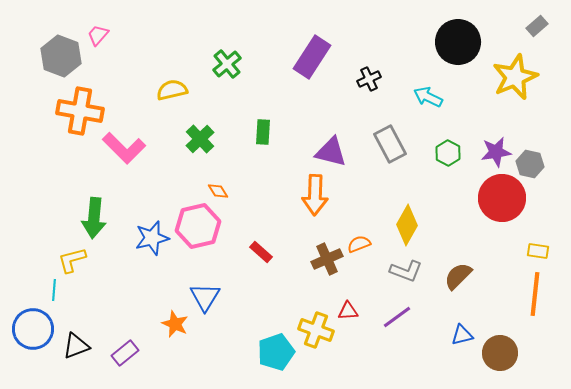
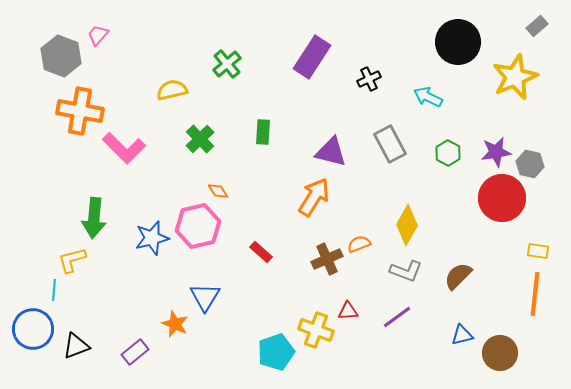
orange arrow at (315, 195): moved 1 px left, 2 px down; rotated 150 degrees counterclockwise
purple rectangle at (125, 353): moved 10 px right, 1 px up
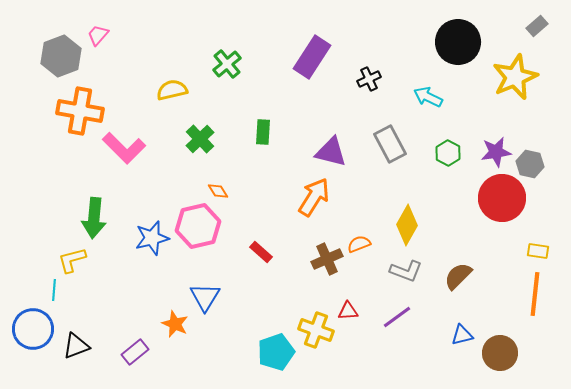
gray hexagon at (61, 56): rotated 18 degrees clockwise
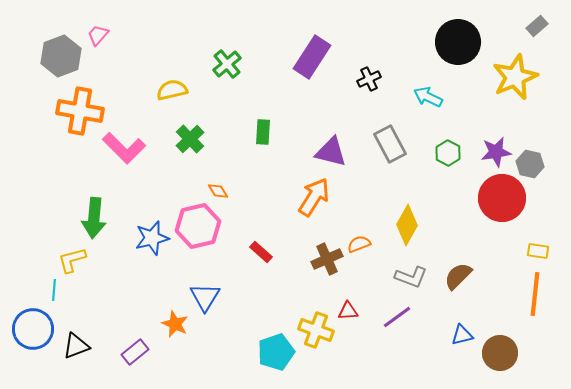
green cross at (200, 139): moved 10 px left
gray L-shape at (406, 271): moved 5 px right, 6 px down
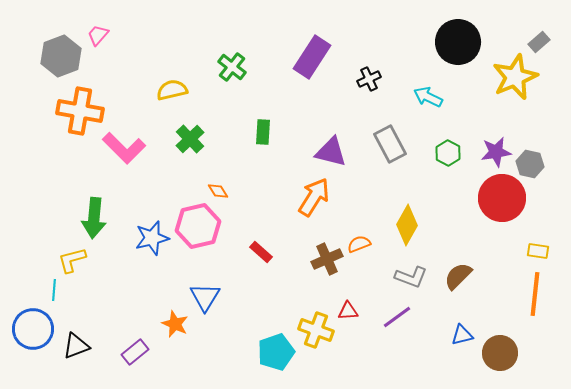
gray rectangle at (537, 26): moved 2 px right, 16 px down
green cross at (227, 64): moved 5 px right, 3 px down; rotated 12 degrees counterclockwise
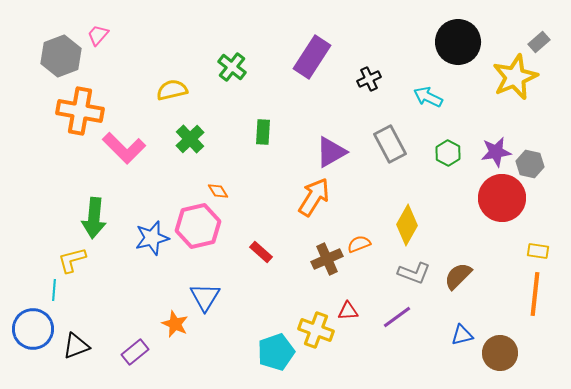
purple triangle at (331, 152): rotated 44 degrees counterclockwise
gray L-shape at (411, 277): moved 3 px right, 4 px up
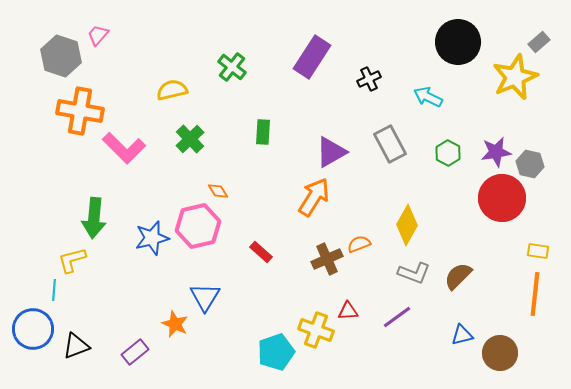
gray hexagon at (61, 56): rotated 21 degrees counterclockwise
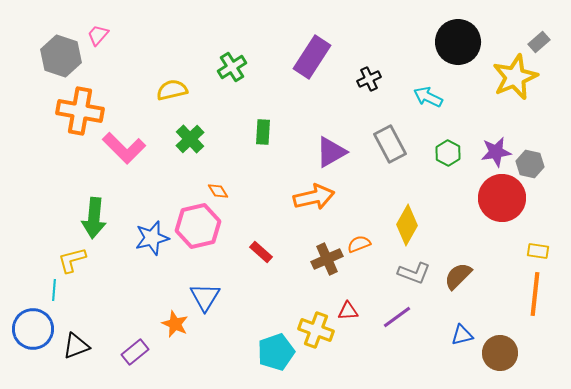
green cross at (232, 67): rotated 20 degrees clockwise
orange arrow at (314, 197): rotated 45 degrees clockwise
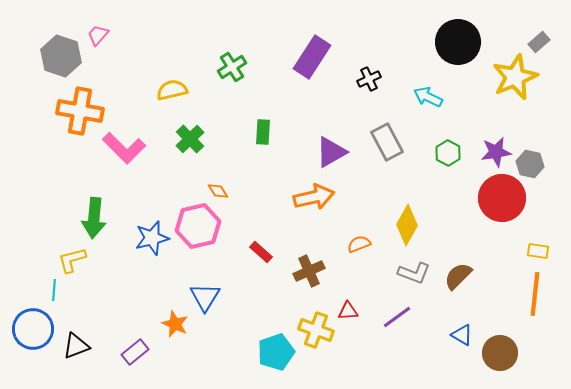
gray rectangle at (390, 144): moved 3 px left, 2 px up
brown cross at (327, 259): moved 18 px left, 12 px down
blue triangle at (462, 335): rotated 45 degrees clockwise
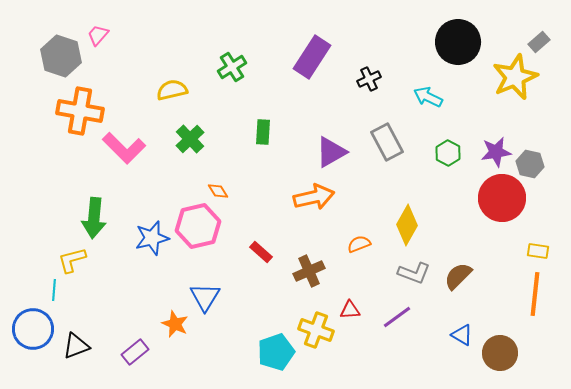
red triangle at (348, 311): moved 2 px right, 1 px up
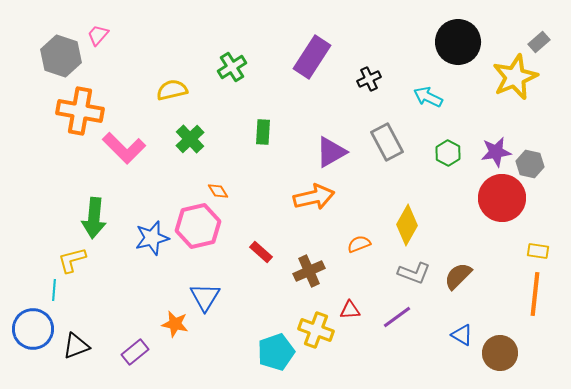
orange star at (175, 324): rotated 12 degrees counterclockwise
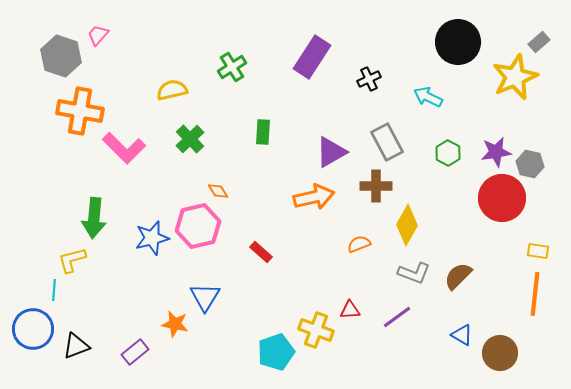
brown cross at (309, 271): moved 67 px right, 85 px up; rotated 24 degrees clockwise
